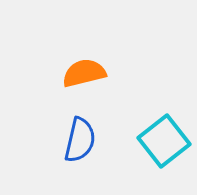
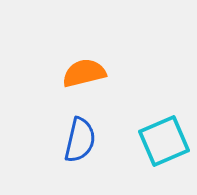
cyan square: rotated 15 degrees clockwise
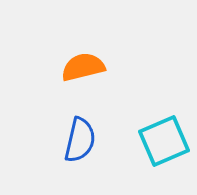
orange semicircle: moved 1 px left, 6 px up
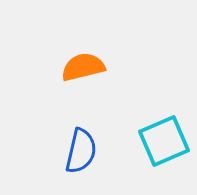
blue semicircle: moved 1 px right, 11 px down
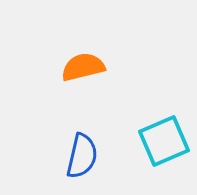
blue semicircle: moved 1 px right, 5 px down
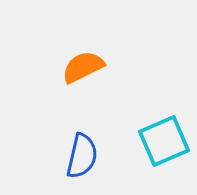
orange semicircle: rotated 12 degrees counterclockwise
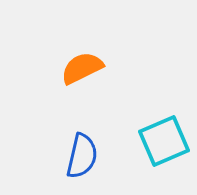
orange semicircle: moved 1 px left, 1 px down
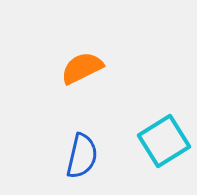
cyan square: rotated 9 degrees counterclockwise
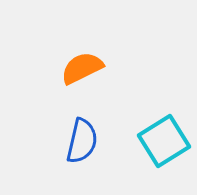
blue semicircle: moved 15 px up
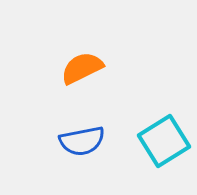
blue semicircle: rotated 66 degrees clockwise
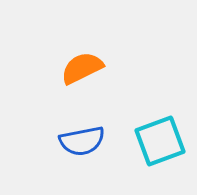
cyan square: moved 4 px left; rotated 12 degrees clockwise
